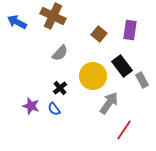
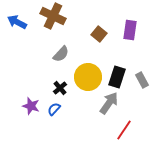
gray semicircle: moved 1 px right, 1 px down
black rectangle: moved 5 px left, 11 px down; rotated 55 degrees clockwise
yellow circle: moved 5 px left, 1 px down
blue semicircle: rotated 80 degrees clockwise
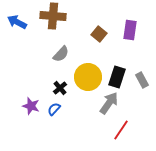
brown cross: rotated 20 degrees counterclockwise
red line: moved 3 px left
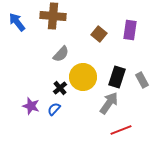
blue arrow: rotated 24 degrees clockwise
yellow circle: moved 5 px left
red line: rotated 35 degrees clockwise
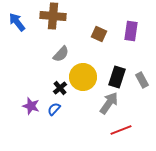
purple rectangle: moved 1 px right, 1 px down
brown square: rotated 14 degrees counterclockwise
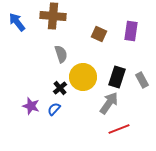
gray semicircle: rotated 60 degrees counterclockwise
red line: moved 2 px left, 1 px up
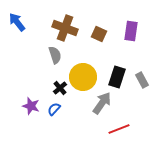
brown cross: moved 12 px right, 12 px down; rotated 15 degrees clockwise
gray semicircle: moved 6 px left, 1 px down
gray arrow: moved 7 px left
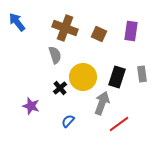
gray rectangle: moved 6 px up; rotated 21 degrees clockwise
gray arrow: rotated 15 degrees counterclockwise
blue semicircle: moved 14 px right, 12 px down
red line: moved 5 px up; rotated 15 degrees counterclockwise
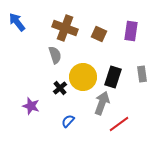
black rectangle: moved 4 px left
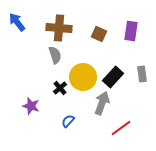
brown cross: moved 6 px left; rotated 15 degrees counterclockwise
black rectangle: rotated 25 degrees clockwise
red line: moved 2 px right, 4 px down
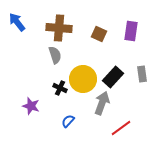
yellow circle: moved 2 px down
black cross: rotated 24 degrees counterclockwise
